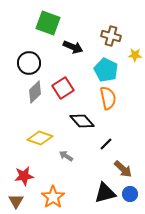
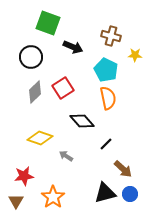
black circle: moved 2 px right, 6 px up
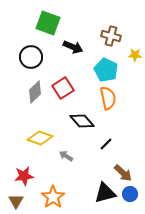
brown arrow: moved 4 px down
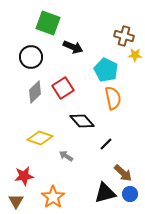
brown cross: moved 13 px right
orange semicircle: moved 5 px right
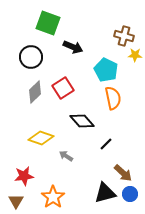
yellow diamond: moved 1 px right
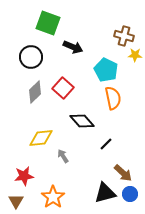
red square: rotated 15 degrees counterclockwise
yellow diamond: rotated 25 degrees counterclockwise
gray arrow: moved 3 px left; rotated 24 degrees clockwise
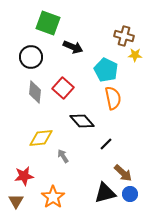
gray diamond: rotated 40 degrees counterclockwise
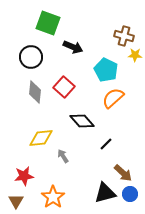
red square: moved 1 px right, 1 px up
orange semicircle: rotated 120 degrees counterclockwise
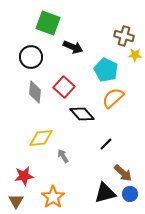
black diamond: moved 7 px up
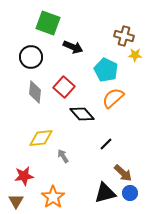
blue circle: moved 1 px up
